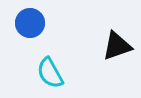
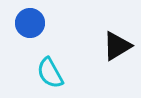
black triangle: rotated 12 degrees counterclockwise
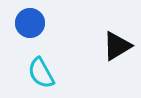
cyan semicircle: moved 9 px left
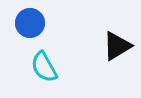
cyan semicircle: moved 3 px right, 6 px up
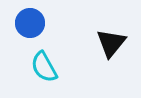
black triangle: moved 6 px left, 3 px up; rotated 20 degrees counterclockwise
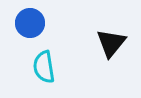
cyan semicircle: rotated 20 degrees clockwise
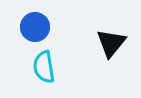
blue circle: moved 5 px right, 4 px down
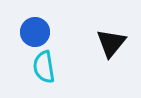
blue circle: moved 5 px down
